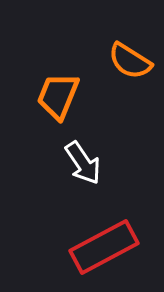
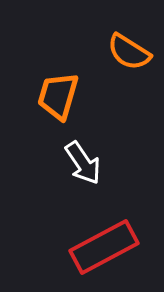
orange semicircle: moved 1 px left, 9 px up
orange trapezoid: rotated 6 degrees counterclockwise
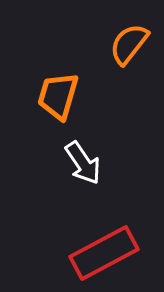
orange semicircle: moved 8 px up; rotated 96 degrees clockwise
red rectangle: moved 6 px down
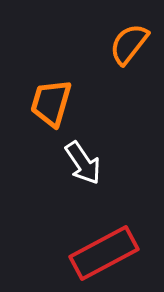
orange trapezoid: moved 7 px left, 7 px down
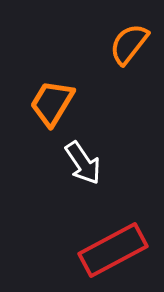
orange trapezoid: moved 1 px right; rotated 15 degrees clockwise
red rectangle: moved 9 px right, 3 px up
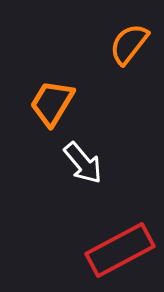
white arrow: rotated 6 degrees counterclockwise
red rectangle: moved 7 px right
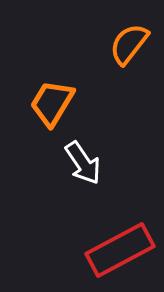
white arrow: rotated 6 degrees clockwise
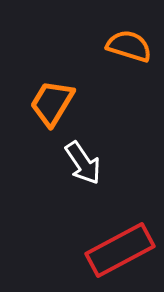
orange semicircle: moved 2 px down; rotated 69 degrees clockwise
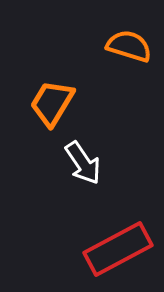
red rectangle: moved 2 px left, 1 px up
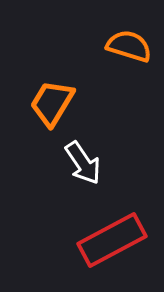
red rectangle: moved 6 px left, 9 px up
